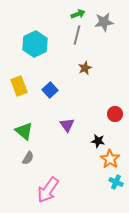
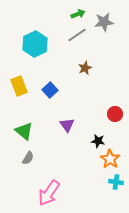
gray line: rotated 42 degrees clockwise
cyan cross: rotated 16 degrees counterclockwise
pink arrow: moved 1 px right, 3 px down
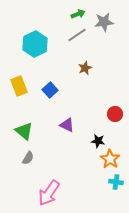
purple triangle: rotated 28 degrees counterclockwise
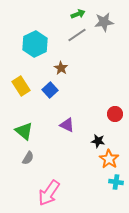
brown star: moved 24 px left; rotated 16 degrees counterclockwise
yellow rectangle: moved 2 px right; rotated 12 degrees counterclockwise
orange star: moved 1 px left
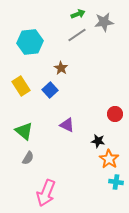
cyan hexagon: moved 5 px left, 2 px up; rotated 20 degrees clockwise
pink arrow: moved 3 px left; rotated 12 degrees counterclockwise
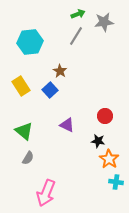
gray line: moved 1 px left, 1 px down; rotated 24 degrees counterclockwise
brown star: moved 1 px left, 3 px down
red circle: moved 10 px left, 2 px down
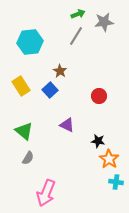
red circle: moved 6 px left, 20 px up
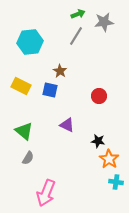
yellow rectangle: rotated 30 degrees counterclockwise
blue square: rotated 35 degrees counterclockwise
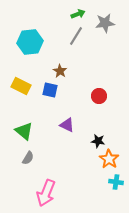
gray star: moved 1 px right, 1 px down
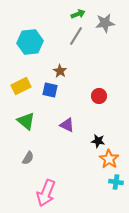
yellow rectangle: rotated 54 degrees counterclockwise
green triangle: moved 2 px right, 10 px up
